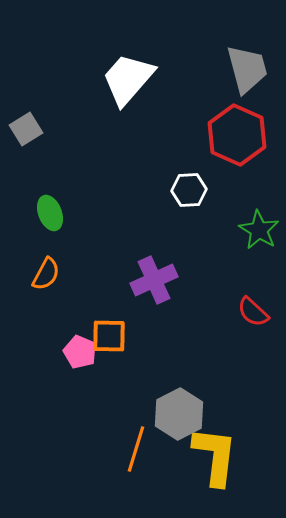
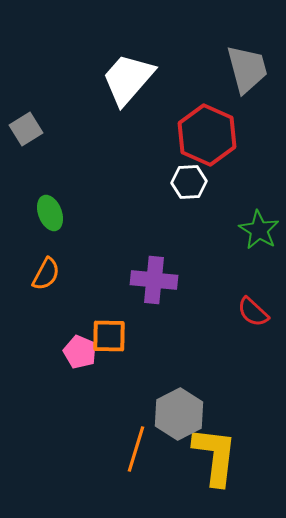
red hexagon: moved 30 px left
white hexagon: moved 8 px up
purple cross: rotated 30 degrees clockwise
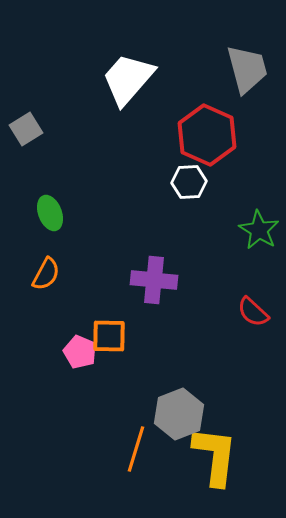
gray hexagon: rotated 6 degrees clockwise
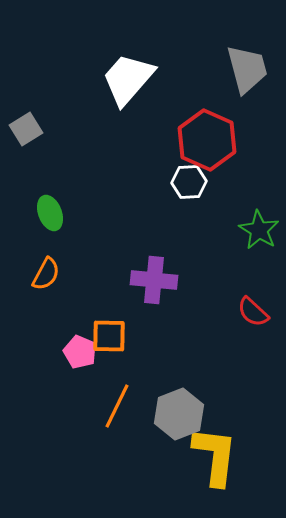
red hexagon: moved 5 px down
orange line: moved 19 px left, 43 px up; rotated 9 degrees clockwise
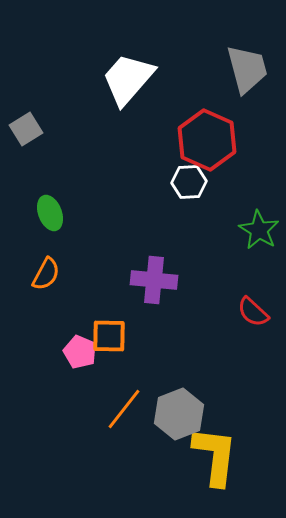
orange line: moved 7 px right, 3 px down; rotated 12 degrees clockwise
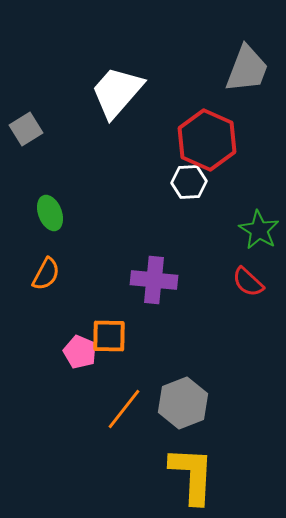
gray trapezoid: rotated 36 degrees clockwise
white trapezoid: moved 11 px left, 13 px down
red semicircle: moved 5 px left, 30 px up
gray hexagon: moved 4 px right, 11 px up
yellow L-shape: moved 23 px left, 19 px down; rotated 4 degrees counterclockwise
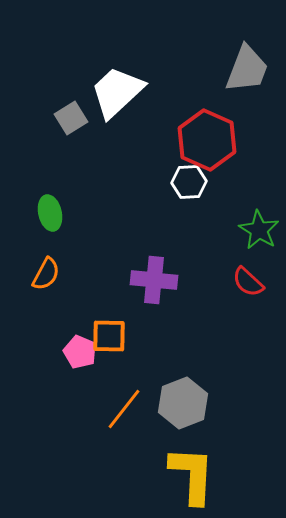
white trapezoid: rotated 6 degrees clockwise
gray square: moved 45 px right, 11 px up
green ellipse: rotated 8 degrees clockwise
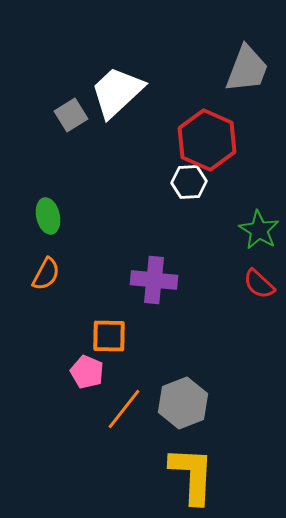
gray square: moved 3 px up
green ellipse: moved 2 px left, 3 px down
red semicircle: moved 11 px right, 2 px down
pink pentagon: moved 7 px right, 20 px down
